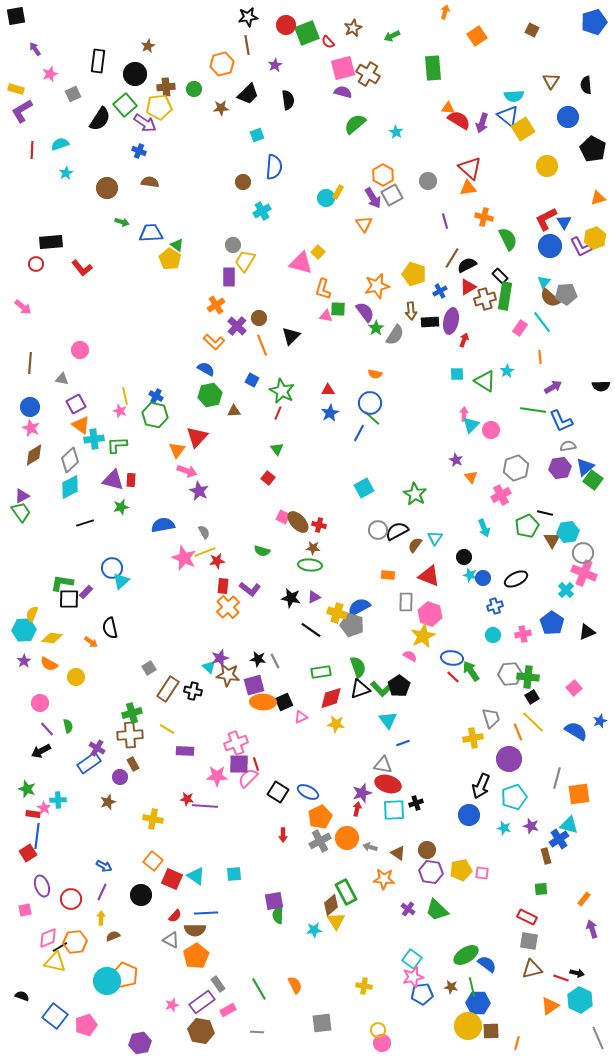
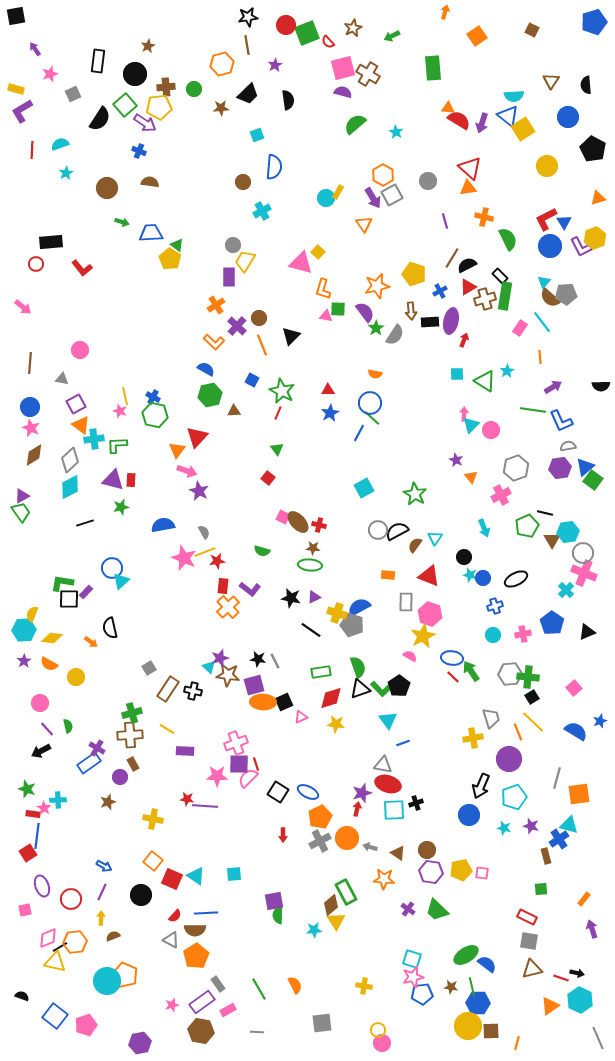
blue cross at (156, 396): moved 3 px left, 1 px down
cyan square at (412, 959): rotated 18 degrees counterclockwise
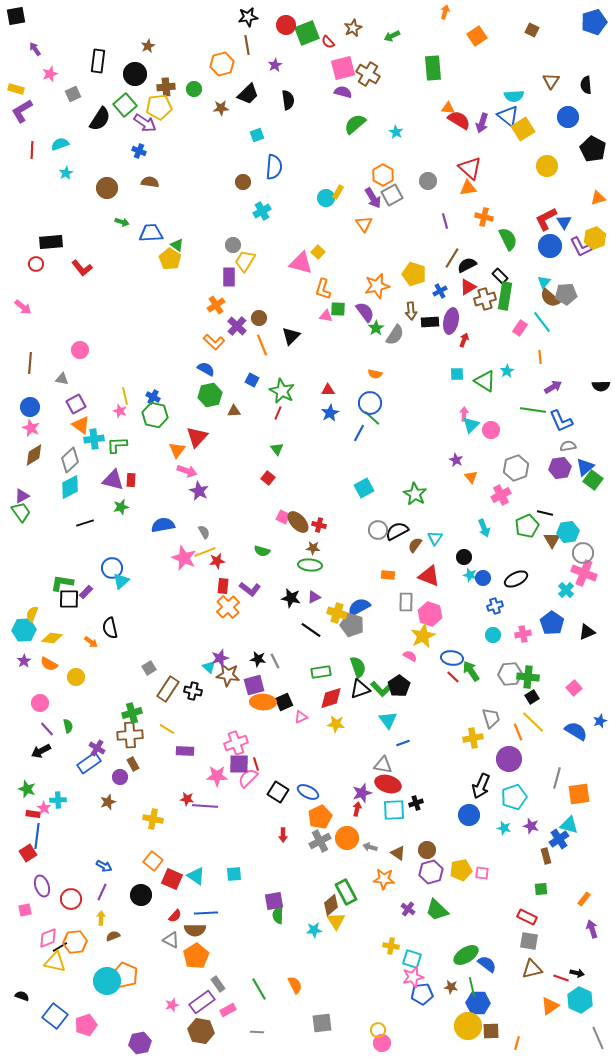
purple hexagon at (431, 872): rotated 25 degrees counterclockwise
yellow cross at (364, 986): moved 27 px right, 40 px up
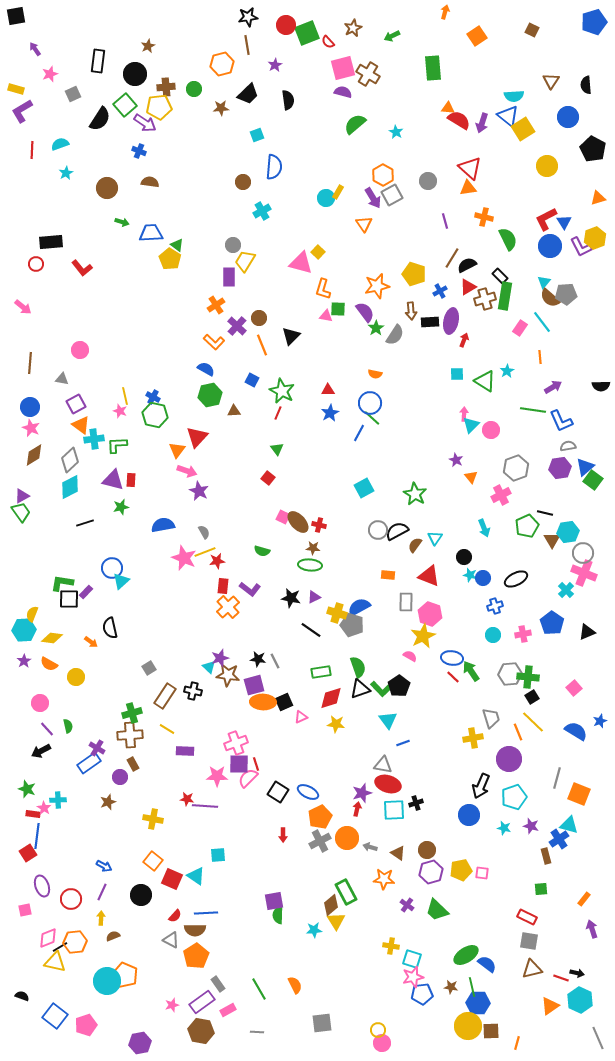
brown rectangle at (168, 689): moved 3 px left, 7 px down
orange square at (579, 794): rotated 30 degrees clockwise
cyan square at (234, 874): moved 16 px left, 19 px up
purple cross at (408, 909): moved 1 px left, 4 px up
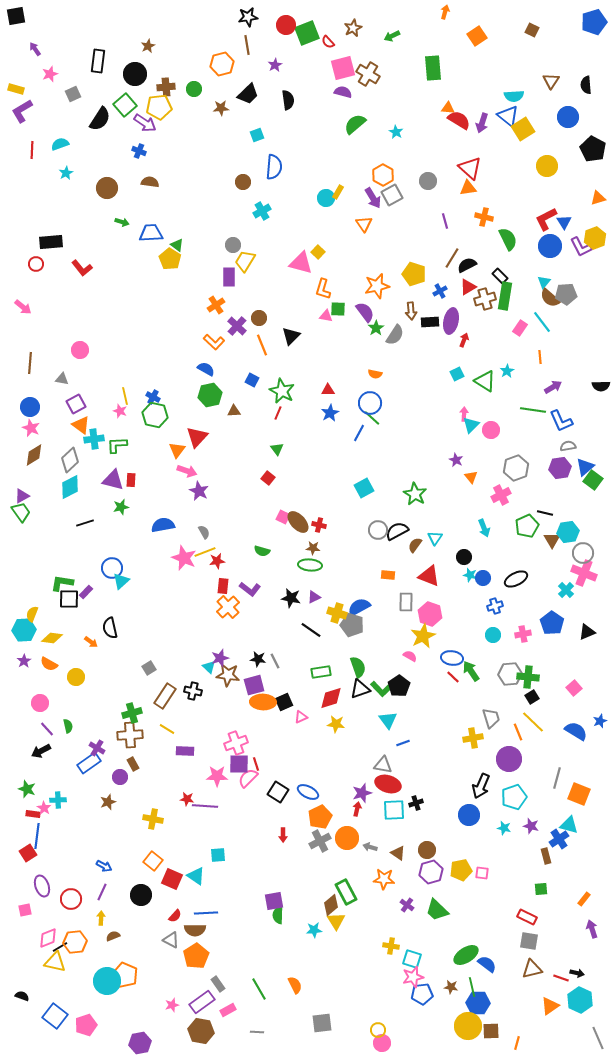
cyan square at (457, 374): rotated 24 degrees counterclockwise
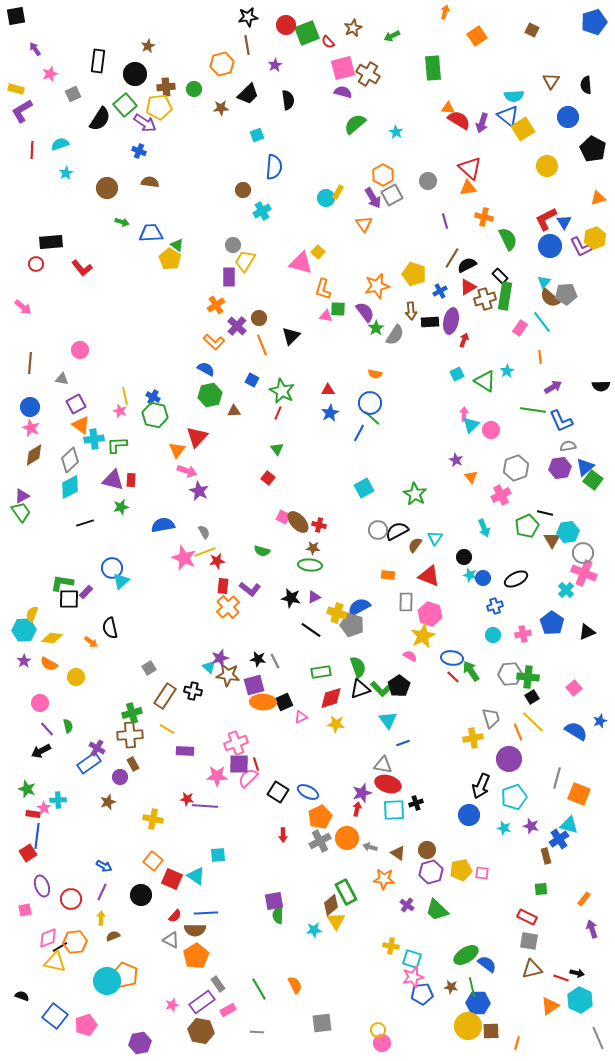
brown circle at (243, 182): moved 8 px down
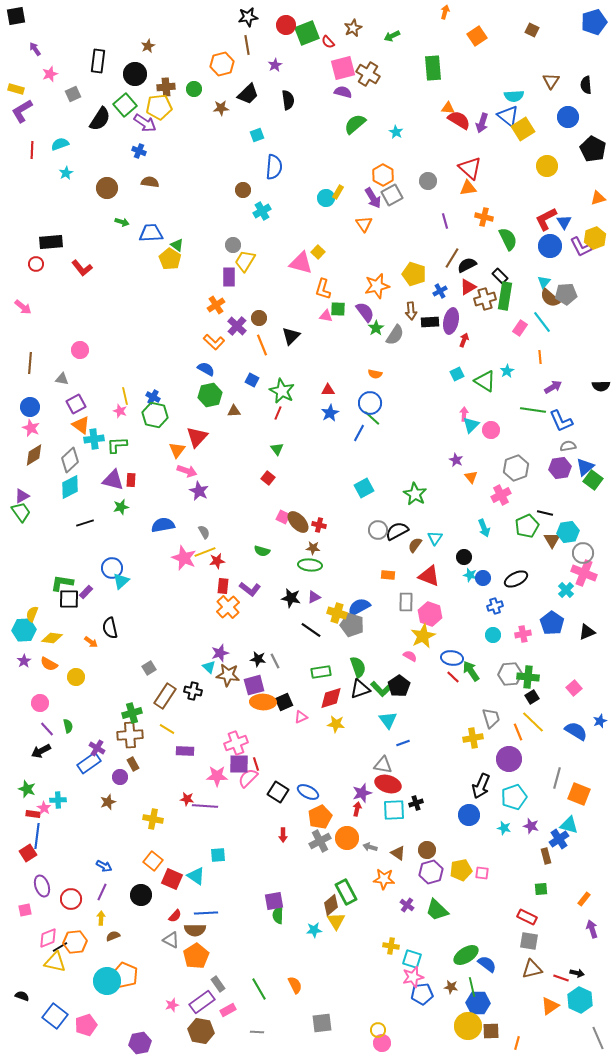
purple star at (220, 658): moved 5 px up
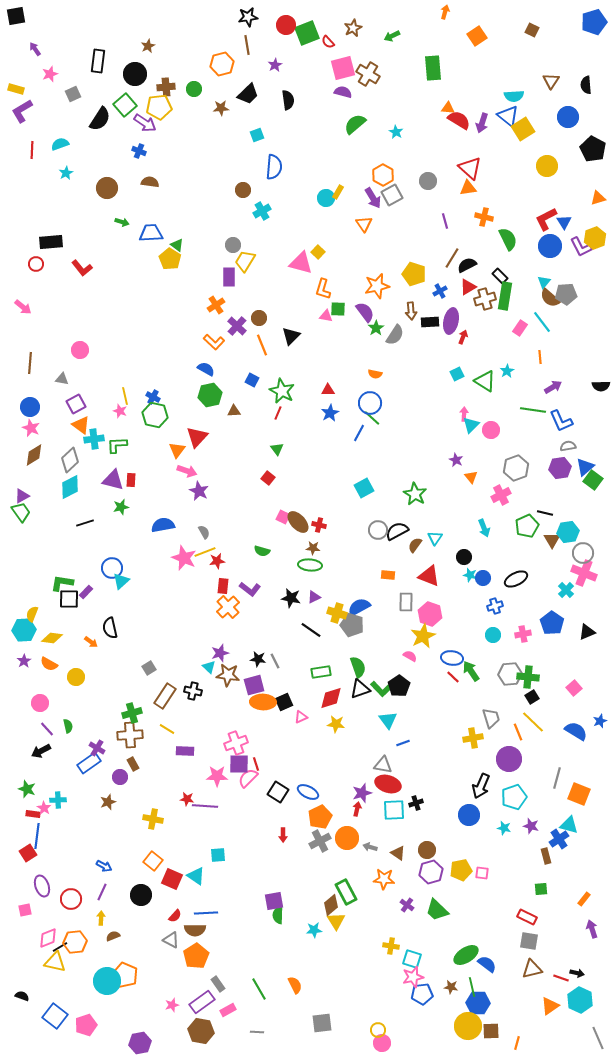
red arrow at (464, 340): moved 1 px left, 3 px up
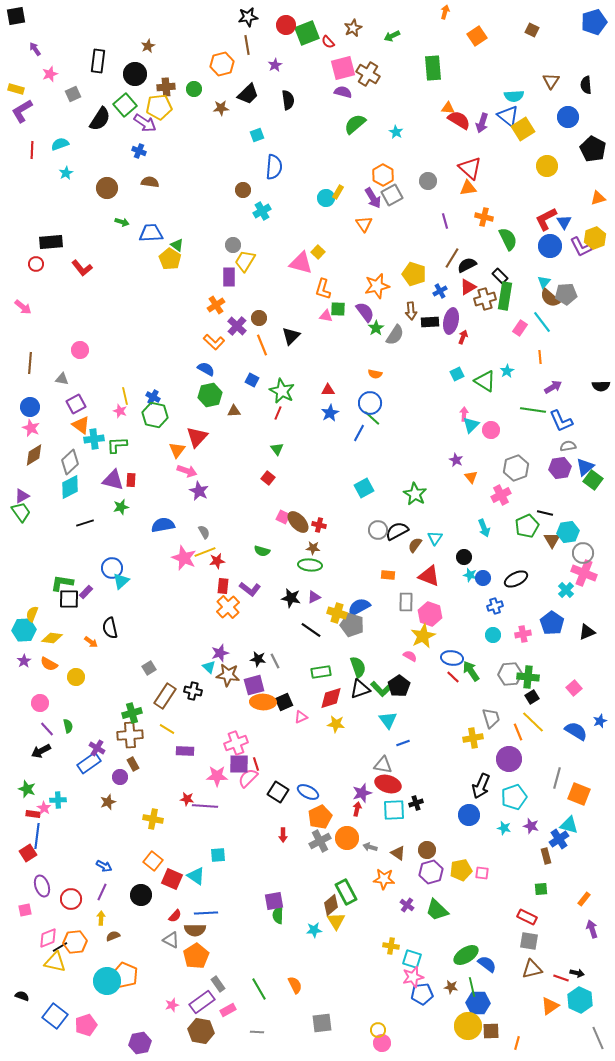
gray diamond at (70, 460): moved 2 px down
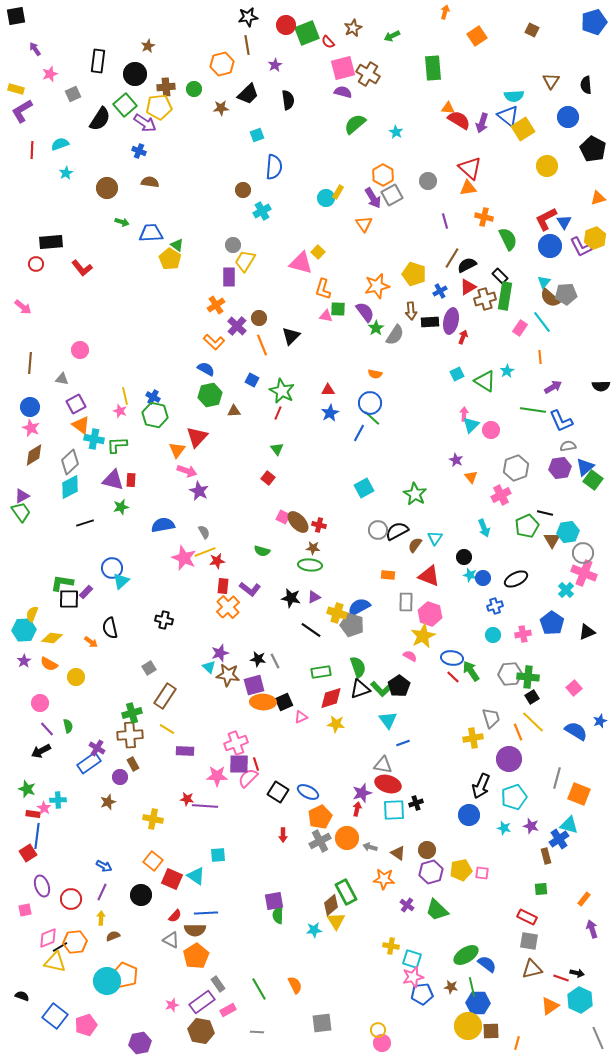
cyan cross at (94, 439): rotated 18 degrees clockwise
black cross at (193, 691): moved 29 px left, 71 px up
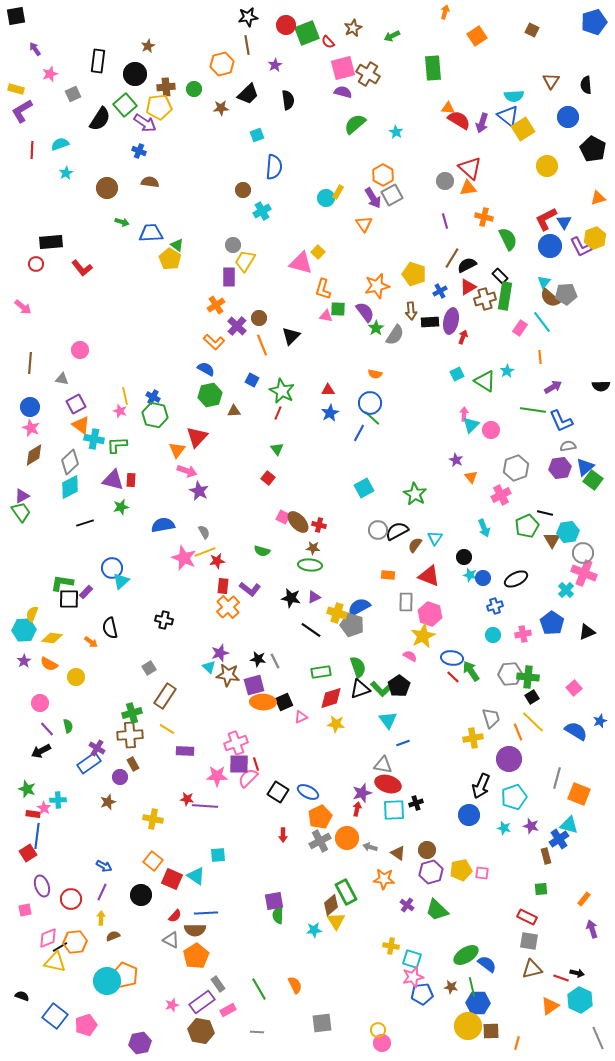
gray circle at (428, 181): moved 17 px right
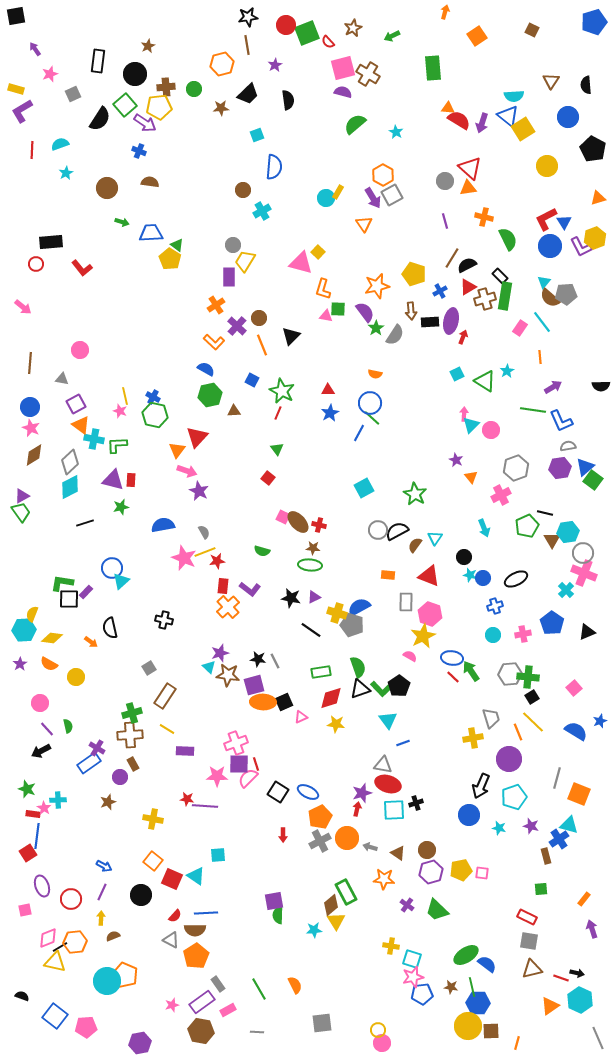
purple star at (24, 661): moved 4 px left, 3 px down
cyan star at (504, 828): moved 5 px left
pink pentagon at (86, 1025): moved 2 px down; rotated 15 degrees clockwise
